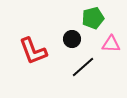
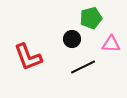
green pentagon: moved 2 px left
red L-shape: moved 5 px left, 6 px down
black line: rotated 15 degrees clockwise
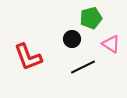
pink triangle: rotated 30 degrees clockwise
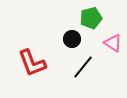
pink triangle: moved 2 px right, 1 px up
red L-shape: moved 4 px right, 6 px down
black line: rotated 25 degrees counterclockwise
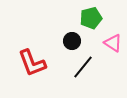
black circle: moved 2 px down
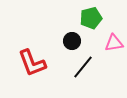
pink triangle: moved 1 px right; rotated 42 degrees counterclockwise
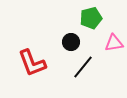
black circle: moved 1 px left, 1 px down
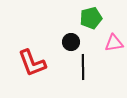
black line: rotated 40 degrees counterclockwise
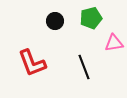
black circle: moved 16 px left, 21 px up
black line: moved 1 px right; rotated 20 degrees counterclockwise
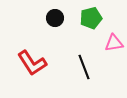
black circle: moved 3 px up
red L-shape: rotated 12 degrees counterclockwise
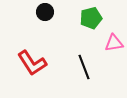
black circle: moved 10 px left, 6 px up
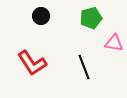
black circle: moved 4 px left, 4 px down
pink triangle: rotated 18 degrees clockwise
